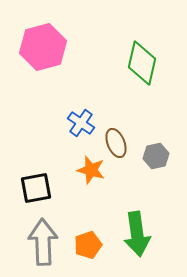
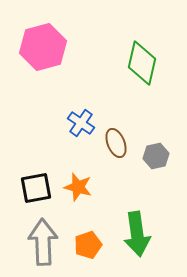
orange star: moved 13 px left, 17 px down
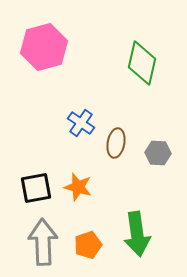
pink hexagon: moved 1 px right
brown ellipse: rotated 32 degrees clockwise
gray hexagon: moved 2 px right, 3 px up; rotated 15 degrees clockwise
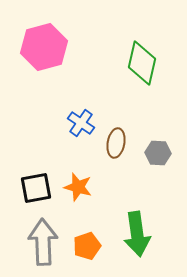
orange pentagon: moved 1 px left, 1 px down
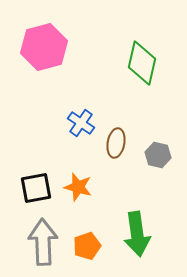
gray hexagon: moved 2 px down; rotated 10 degrees clockwise
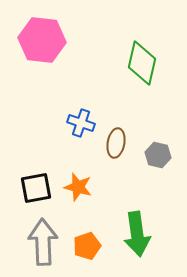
pink hexagon: moved 2 px left, 7 px up; rotated 21 degrees clockwise
blue cross: rotated 16 degrees counterclockwise
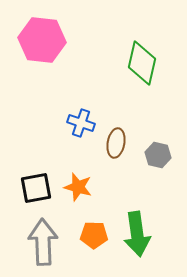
orange pentagon: moved 7 px right, 11 px up; rotated 20 degrees clockwise
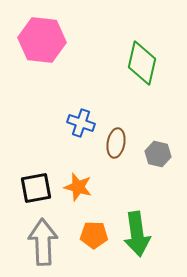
gray hexagon: moved 1 px up
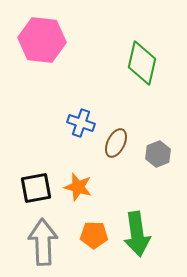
brown ellipse: rotated 16 degrees clockwise
gray hexagon: rotated 25 degrees clockwise
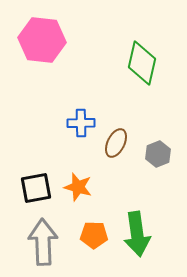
blue cross: rotated 20 degrees counterclockwise
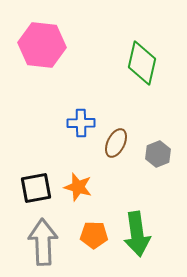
pink hexagon: moved 5 px down
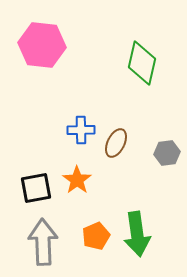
blue cross: moved 7 px down
gray hexagon: moved 9 px right, 1 px up; rotated 15 degrees clockwise
orange star: moved 1 px left, 7 px up; rotated 20 degrees clockwise
orange pentagon: moved 2 px right, 1 px down; rotated 24 degrees counterclockwise
